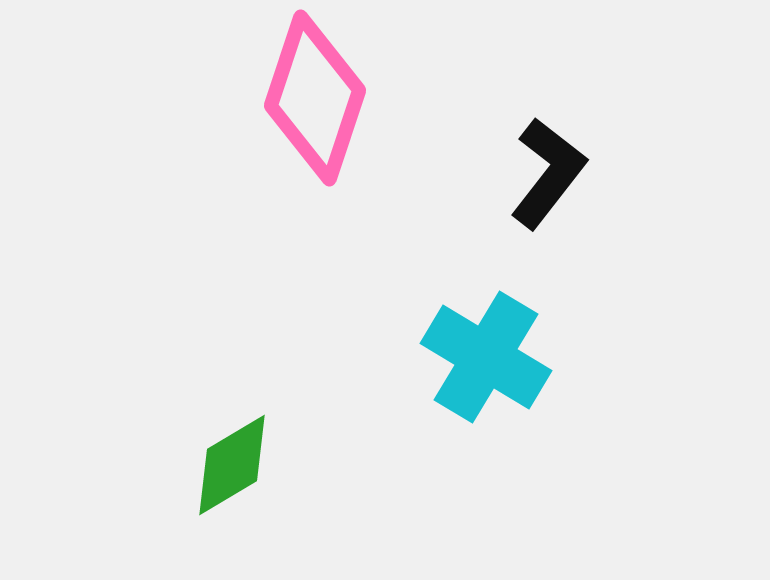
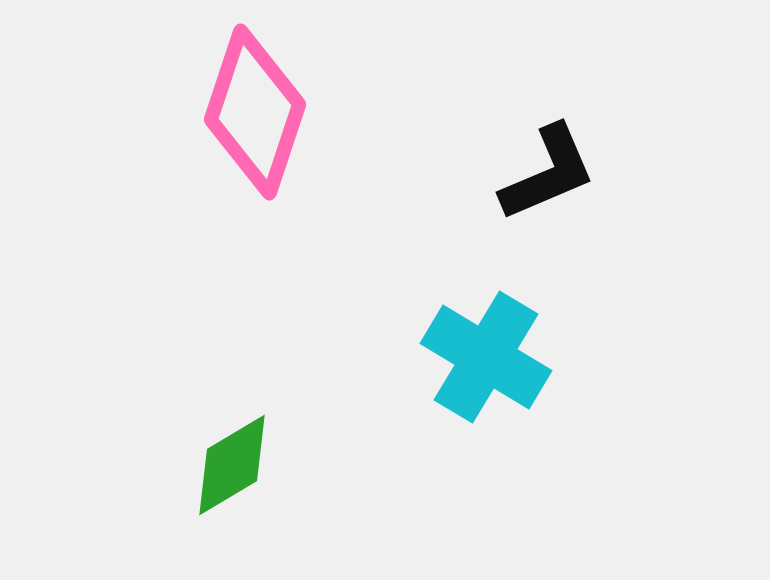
pink diamond: moved 60 px left, 14 px down
black L-shape: rotated 29 degrees clockwise
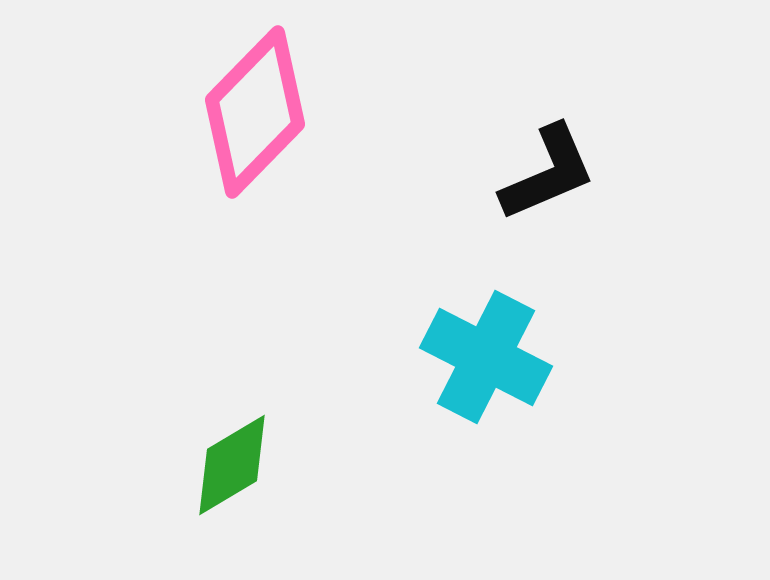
pink diamond: rotated 26 degrees clockwise
cyan cross: rotated 4 degrees counterclockwise
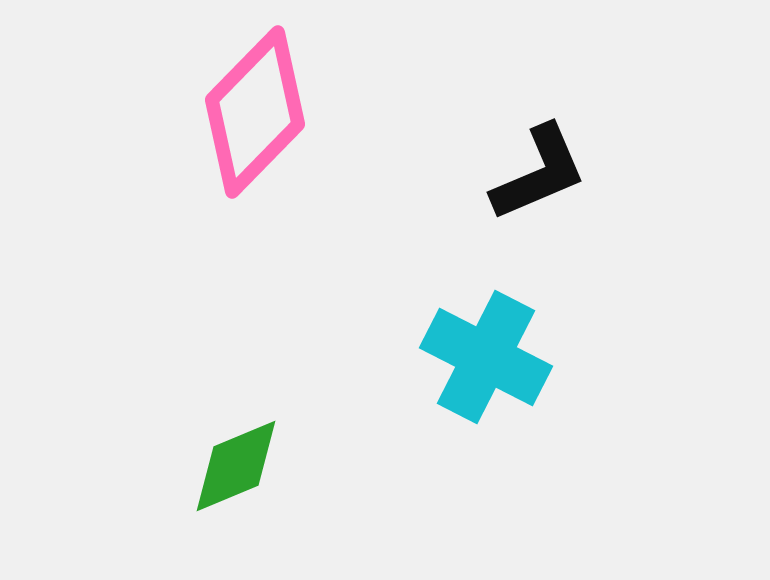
black L-shape: moved 9 px left
green diamond: moved 4 px right, 1 px down; rotated 8 degrees clockwise
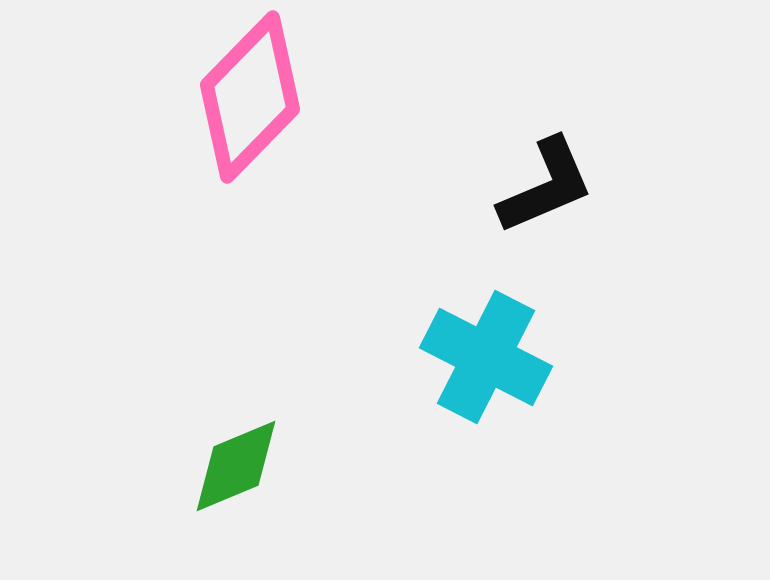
pink diamond: moved 5 px left, 15 px up
black L-shape: moved 7 px right, 13 px down
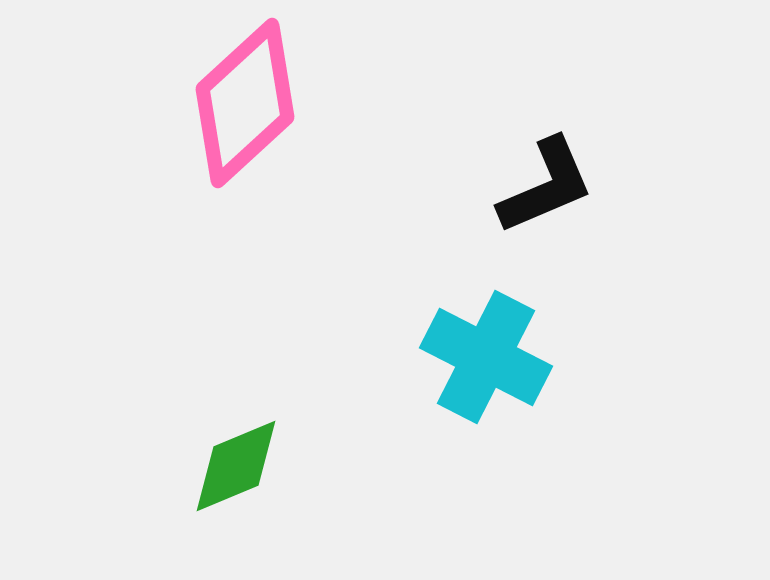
pink diamond: moved 5 px left, 6 px down; rotated 3 degrees clockwise
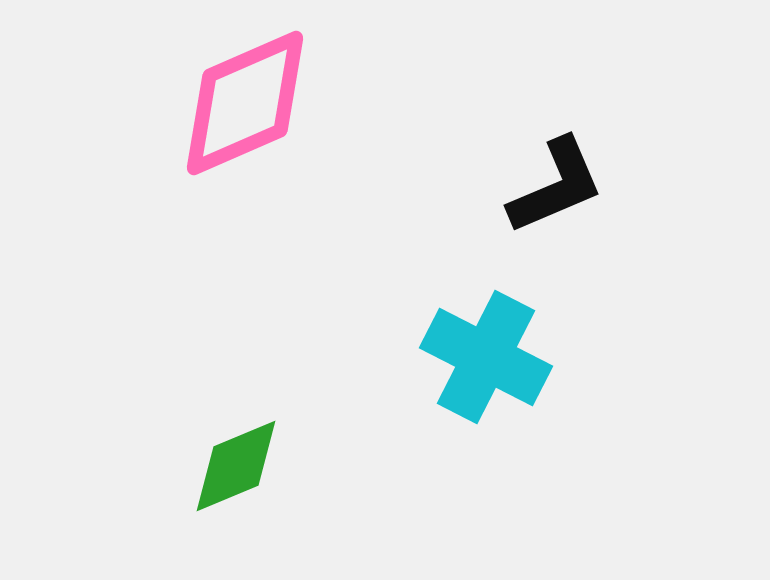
pink diamond: rotated 19 degrees clockwise
black L-shape: moved 10 px right
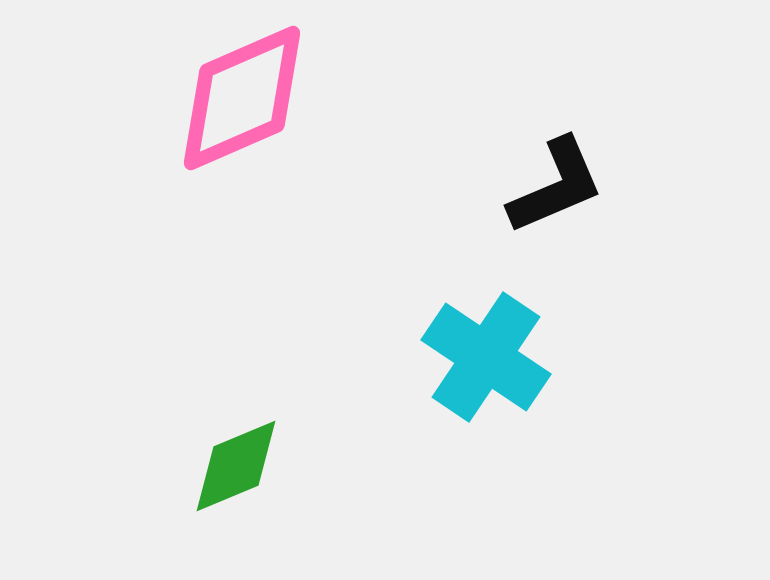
pink diamond: moved 3 px left, 5 px up
cyan cross: rotated 7 degrees clockwise
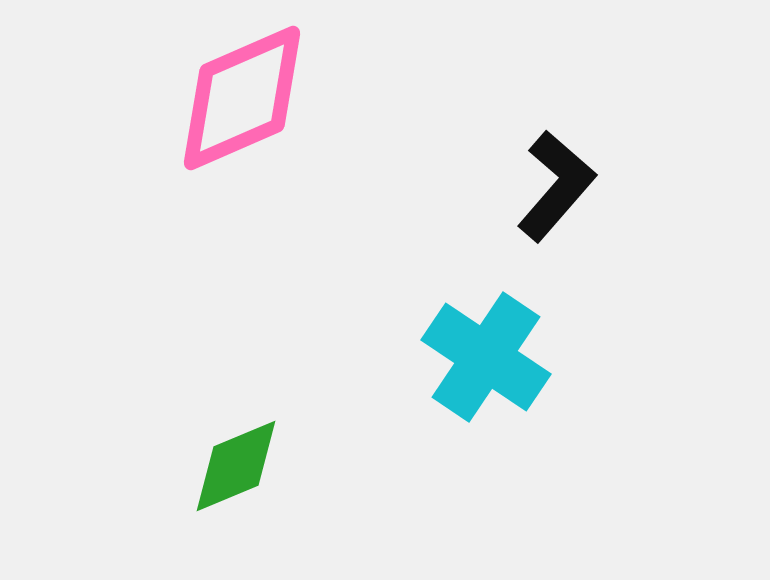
black L-shape: rotated 26 degrees counterclockwise
